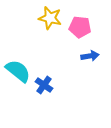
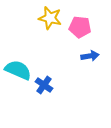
cyan semicircle: moved 1 px up; rotated 16 degrees counterclockwise
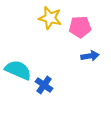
pink pentagon: rotated 10 degrees counterclockwise
